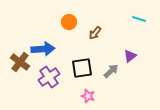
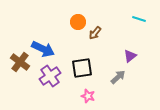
orange circle: moved 9 px right
blue arrow: rotated 30 degrees clockwise
gray arrow: moved 7 px right, 6 px down
purple cross: moved 1 px right, 1 px up
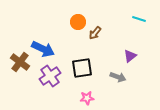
gray arrow: rotated 63 degrees clockwise
pink star: moved 1 px left, 2 px down; rotated 24 degrees counterclockwise
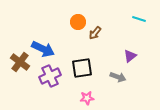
purple cross: rotated 10 degrees clockwise
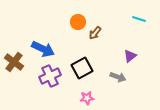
brown cross: moved 6 px left
black square: rotated 20 degrees counterclockwise
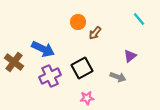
cyan line: rotated 32 degrees clockwise
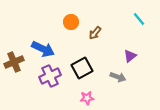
orange circle: moved 7 px left
brown cross: rotated 30 degrees clockwise
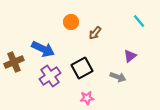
cyan line: moved 2 px down
purple cross: rotated 10 degrees counterclockwise
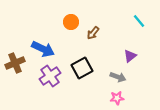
brown arrow: moved 2 px left
brown cross: moved 1 px right, 1 px down
pink star: moved 30 px right
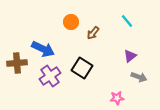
cyan line: moved 12 px left
brown cross: moved 2 px right; rotated 18 degrees clockwise
black square: rotated 30 degrees counterclockwise
gray arrow: moved 21 px right
